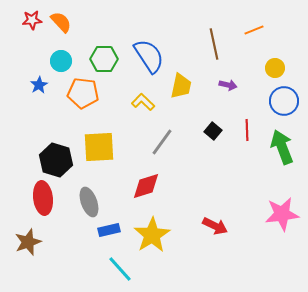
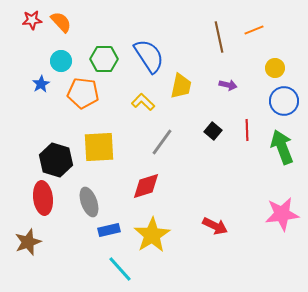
brown line: moved 5 px right, 7 px up
blue star: moved 2 px right, 1 px up
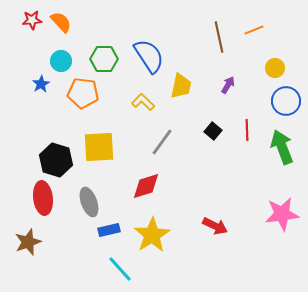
purple arrow: rotated 72 degrees counterclockwise
blue circle: moved 2 px right
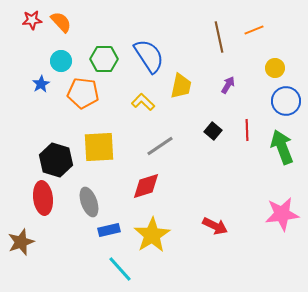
gray line: moved 2 px left, 4 px down; rotated 20 degrees clockwise
brown star: moved 7 px left
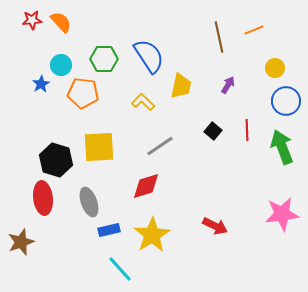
cyan circle: moved 4 px down
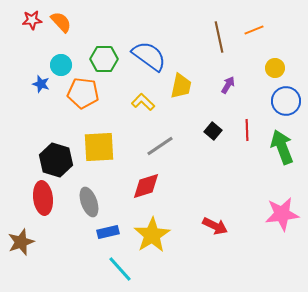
blue semicircle: rotated 21 degrees counterclockwise
blue star: rotated 24 degrees counterclockwise
blue rectangle: moved 1 px left, 2 px down
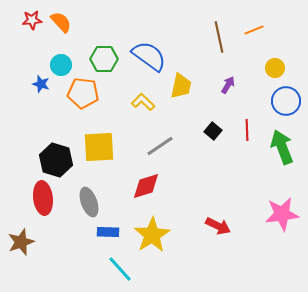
red arrow: moved 3 px right
blue rectangle: rotated 15 degrees clockwise
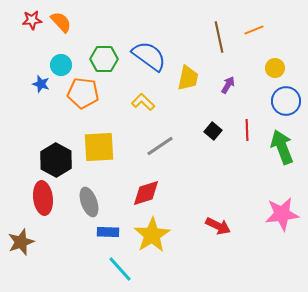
yellow trapezoid: moved 7 px right, 8 px up
black hexagon: rotated 12 degrees clockwise
red diamond: moved 7 px down
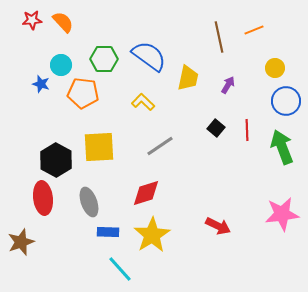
orange semicircle: moved 2 px right
black square: moved 3 px right, 3 px up
